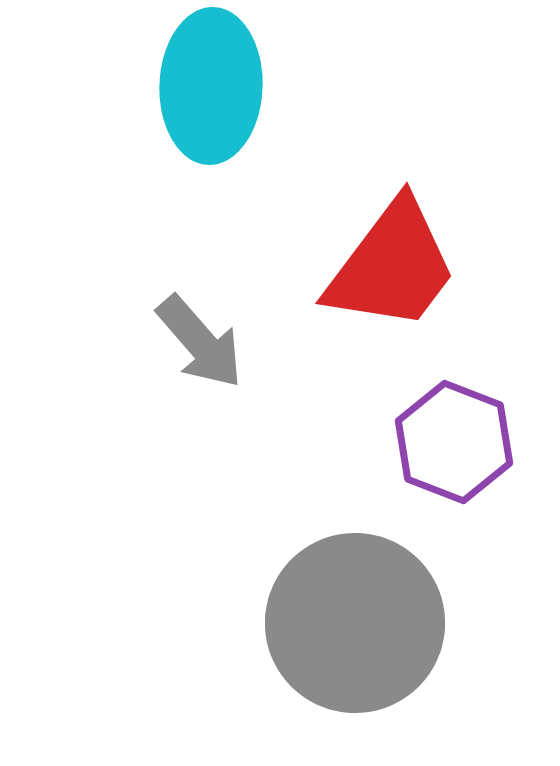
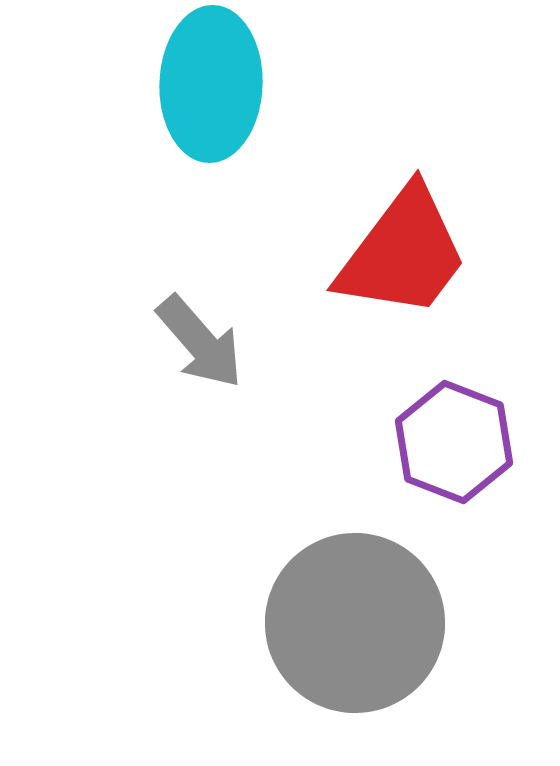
cyan ellipse: moved 2 px up
red trapezoid: moved 11 px right, 13 px up
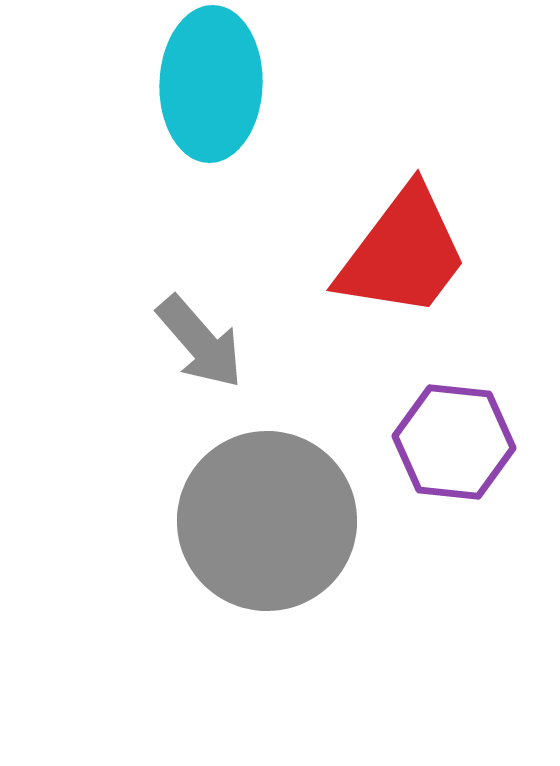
purple hexagon: rotated 15 degrees counterclockwise
gray circle: moved 88 px left, 102 px up
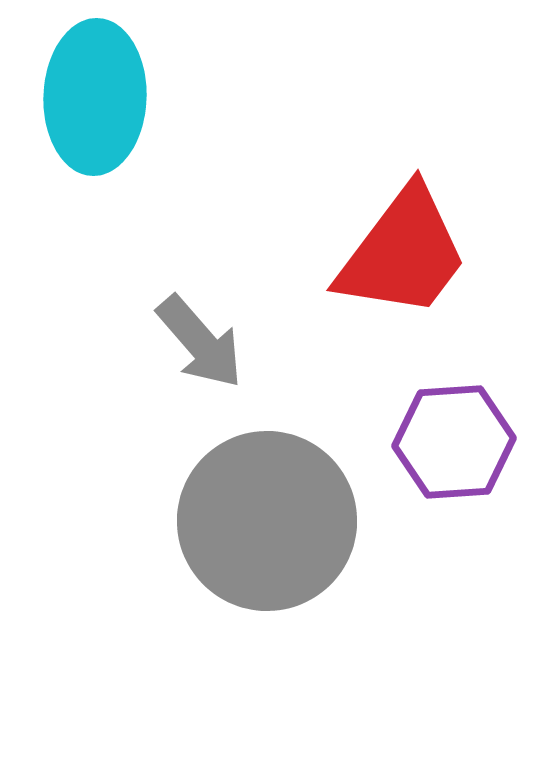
cyan ellipse: moved 116 px left, 13 px down
purple hexagon: rotated 10 degrees counterclockwise
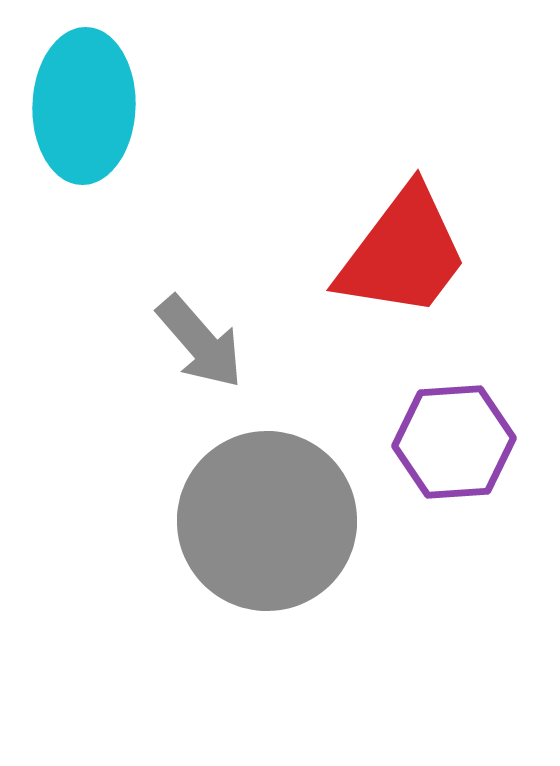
cyan ellipse: moved 11 px left, 9 px down
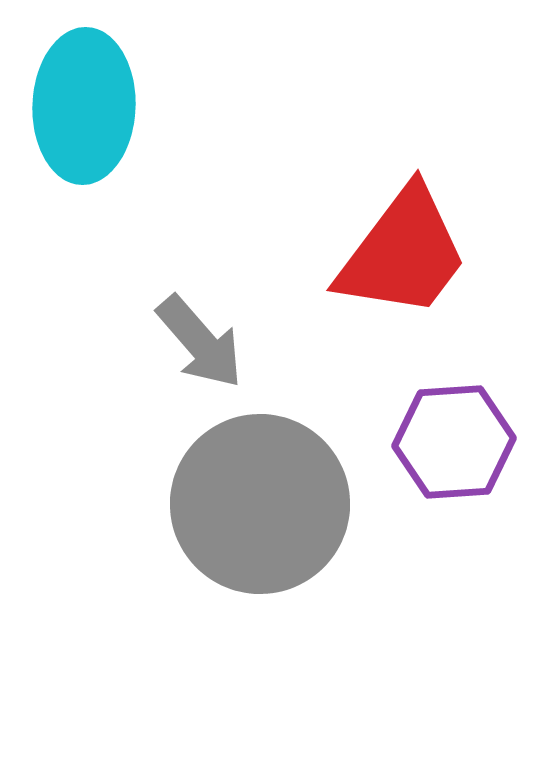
gray circle: moved 7 px left, 17 px up
